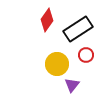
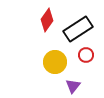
yellow circle: moved 2 px left, 2 px up
purple triangle: moved 1 px right, 1 px down
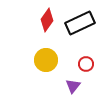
black rectangle: moved 2 px right, 6 px up; rotated 8 degrees clockwise
red circle: moved 9 px down
yellow circle: moved 9 px left, 2 px up
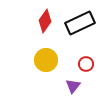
red diamond: moved 2 px left, 1 px down
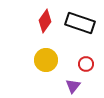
black rectangle: rotated 44 degrees clockwise
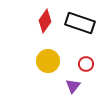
yellow circle: moved 2 px right, 1 px down
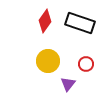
purple triangle: moved 5 px left, 2 px up
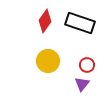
red circle: moved 1 px right, 1 px down
purple triangle: moved 14 px right
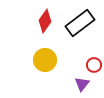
black rectangle: rotated 56 degrees counterclockwise
yellow circle: moved 3 px left, 1 px up
red circle: moved 7 px right
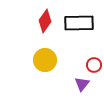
black rectangle: moved 1 px left; rotated 36 degrees clockwise
